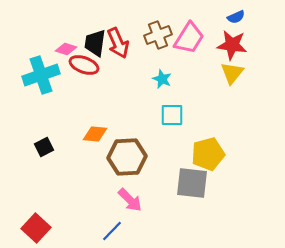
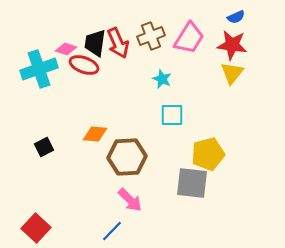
brown cross: moved 7 px left, 1 px down
cyan cross: moved 2 px left, 6 px up
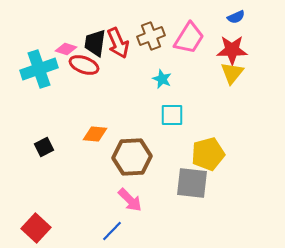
red star: moved 5 px down; rotated 8 degrees counterclockwise
brown hexagon: moved 5 px right
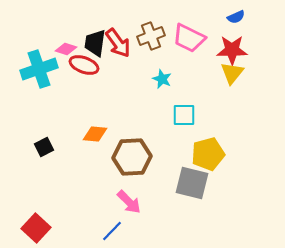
pink trapezoid: rotated 84 degrees clockwise
red arrow: rotated 12 degrees counterclockwise
cyan square: moved 12 px right
gray square: rotated 8 degrees clockwise
pink arrow: moved 1 px left, 2 px down
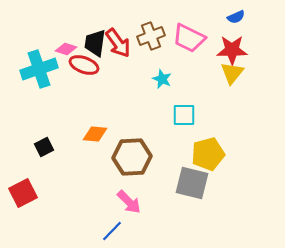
red square: moved 13 px left, 35 px up; rotated 20 degrees clockwise
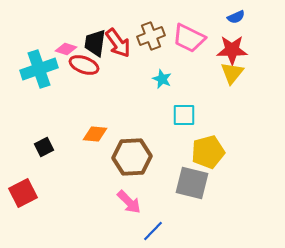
yellow pentagon: moved 2 px up
blue line: moved 41 px right
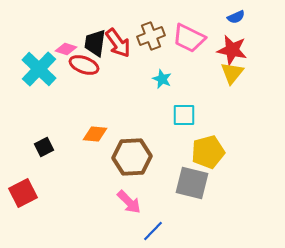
red star: rotated 12 degrees clockwise
cyan cross: rotated 27 degrees counterclockwise
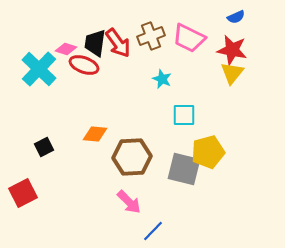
gray square: moved 8 px left, 14 px up
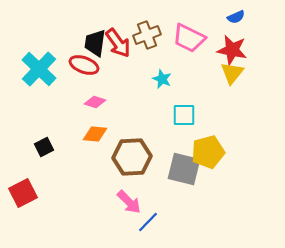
brown cross: moved 4 px left, 1 px up
pink diamond: moved 29 px right, 53 px down
blue line: moved 5 px left, 9 px up
